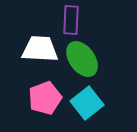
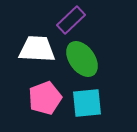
purple rectangle: rotated 44 degrees clockwise
white trapezoid: moved 3 px left
cyan square: rotated 32 degrees clockwise
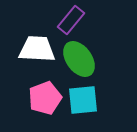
purple rectangle: rotated 8 degrees counterclockwise
green ellipse: moved 3 px left
cyan square: moved 4 px left, 3 px up
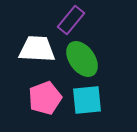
green ellipse: moved 3 px right
cyan square: moved 4 px right
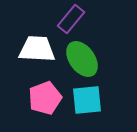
purple rectangle: moved 1 px up
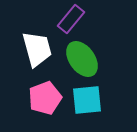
white trapezoid: rotated 72 degrees clockwise
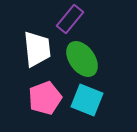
purple rectangle: moved 1 px left
white trapezoid: rotated 9 degrees clockwise
cyan square: rotated 28 degrees clockwise
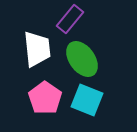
pink pentagon: rotated 16 degrees counterclockwise
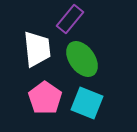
cyan square: moved 3 px down
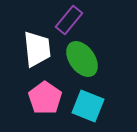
purple rectangle: moved 1 px left, 1 px down
cyan square: moved 1 px right, 3 px down
